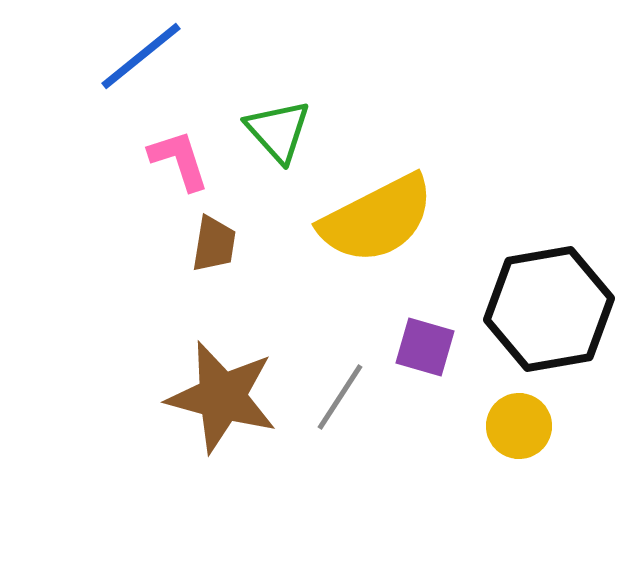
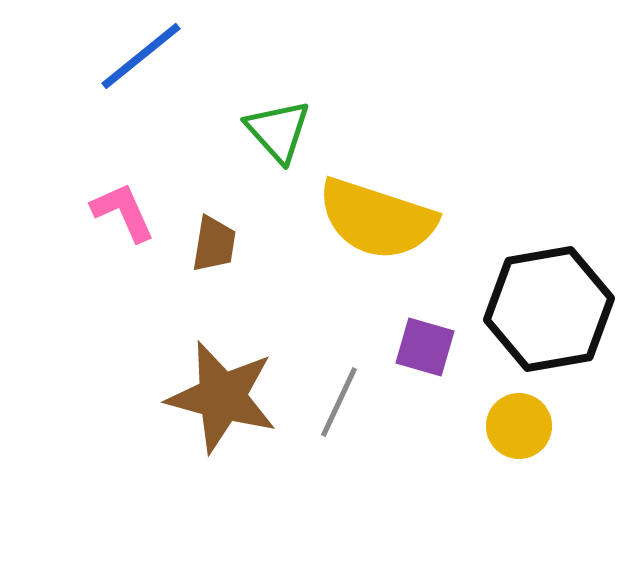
pink L-shape: moved 56 px left, 52 px down; rotated 6 degrees counterclockwise
yellow semicircle: rotated 45 degrees clockwise
gray line: moved 1 px left, 5 px down; rotated 8 degrees counterclockwise
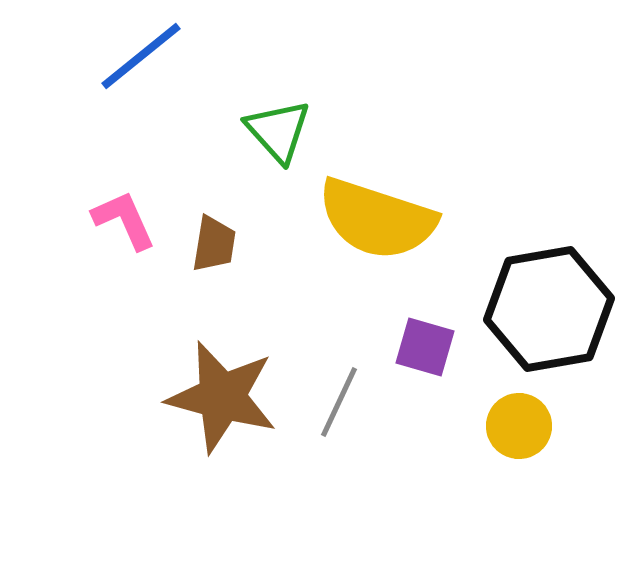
pink L-shape: moved 1 px right, 8 px down
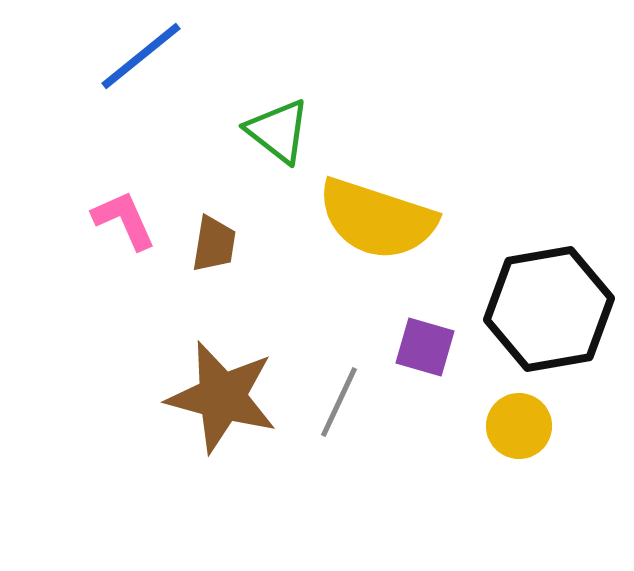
green triangle: rotated 10 degrees counterclockwise
